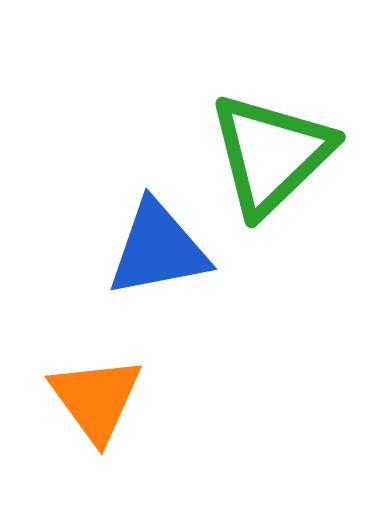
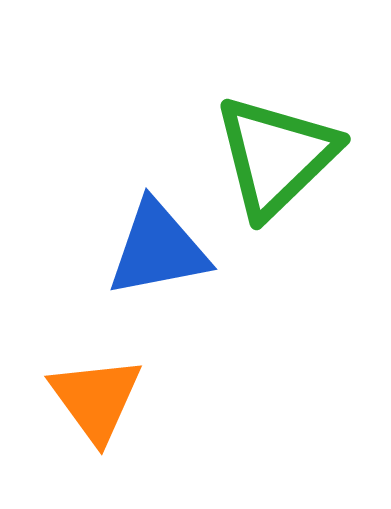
green triangle: moved 5 px right, 2 px down
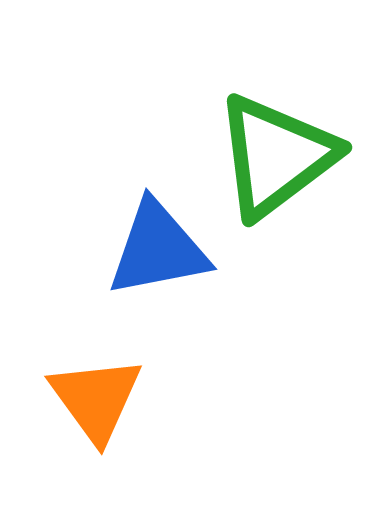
green triangle: rotated 7 degrees clockwise
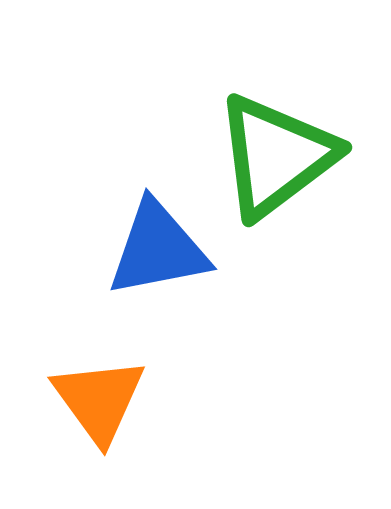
orange triangle: moved 3 px right, 1 px down
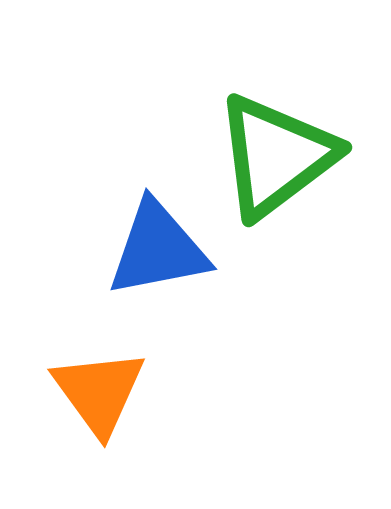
orange triangle: moved 8 px up
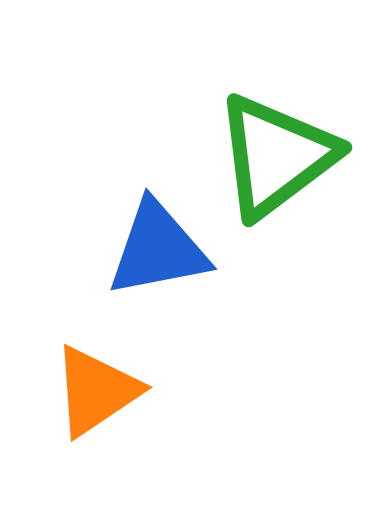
orange triangle: moved 3 px left, 1 px up; rotated 32 degrees clockwise
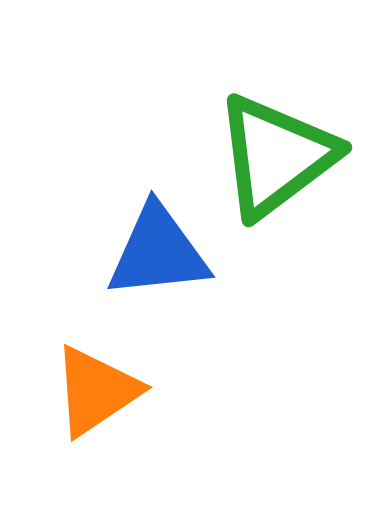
blue triangle: moved 3 px down; rotated 5 degrees clockwise
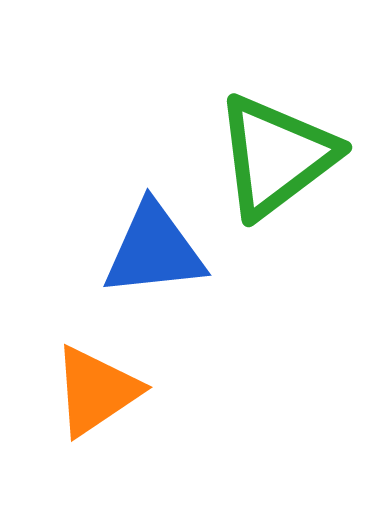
blue triangle: moved 4 px left, 2 px up
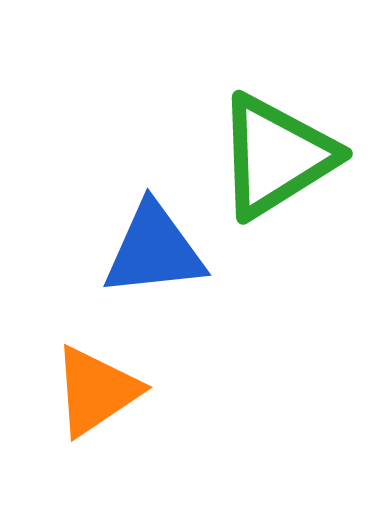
green triangle: rotated 5 degrees clockwise
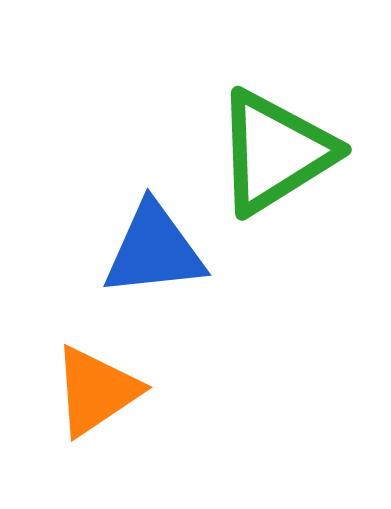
green triangle: moved 1 px left, 4 px up
